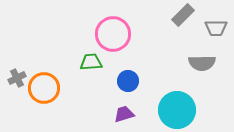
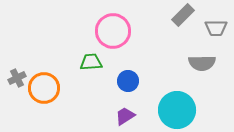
pink circle: moved 3 px up
purple trapezoid: moved 1 px right, 2 px down; rotated 15 degrees counterclockwise
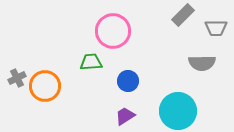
orange circle: moved 1 px right, 2 px up
cyan circle: moved 1 px right, 1 px down
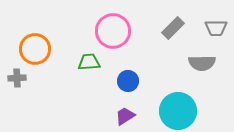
gray rectangle: moved 10 px left, 13 px down
green trapezoid: moved 2 px left
gray cross: rotated 24 degrees clockwise
orange circle: moved 10 px left, 37 px up
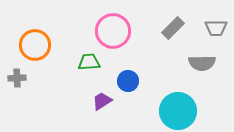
orange circle: moved 4 px up
purple trapezoid: moved 23 px left, 15 px up
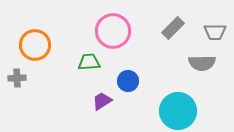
gray trapezoid: moved 1 px left, 4 px down
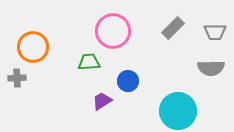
orange circle: moved 2 px left, 2 px down
gray semicircle: moved 9 px right, 5 px down
